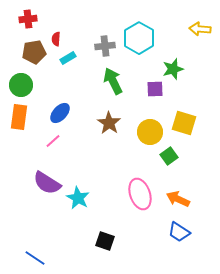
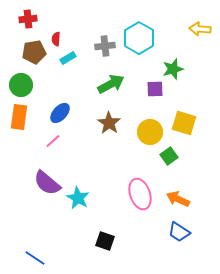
green arrow: moved 2 px left, 3 px down; rotated 88 degrees clockwise
purple semicircle: rotated 8 degrees clockwise
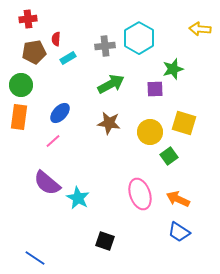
brown star: rotated 25 degrees counterclockwise
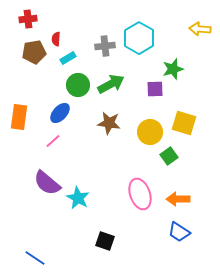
green circle: moved 57 px right
orange arrow: rotated 25 degrees counterclockwise
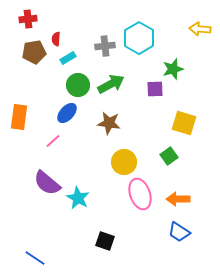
blue ellipse: moved 7 px right
yellow circle: moved 26 px left, 30 px down
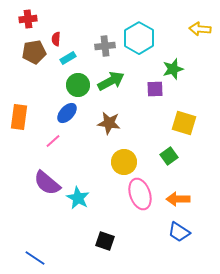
green arrow: moved 3 px up
